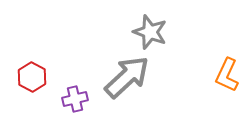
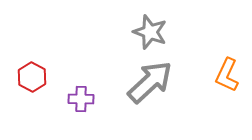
gray arrow: moved 23 px right, 5 px down
purple cross: moved 6 px right; rotated 15 degrees clockwise
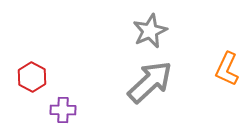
gray star: moved 1 px up; rotated 28 degrees clockwise
orange L-shape: moved 6 px up
purple cross: moved 18 px left, 11 px down
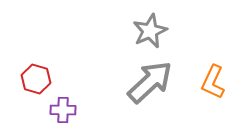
orange L-shape: moved 14 px left, 13 px down
red hexagon: moved 4 px right, 2 px down; rotated 12 degrees counterclockwise
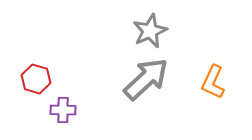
gray arrow: moved 4 px left, 3 px up
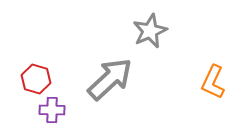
gray arrow: moved 36 px left
purple cross: moved 11 px left
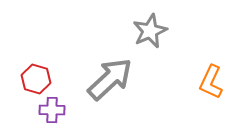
orange L-shape: moved 2 px left
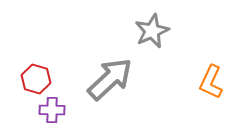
gray star: moved 2 px right
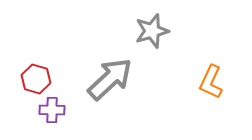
gray star: rotated 8 degrees clockwise
